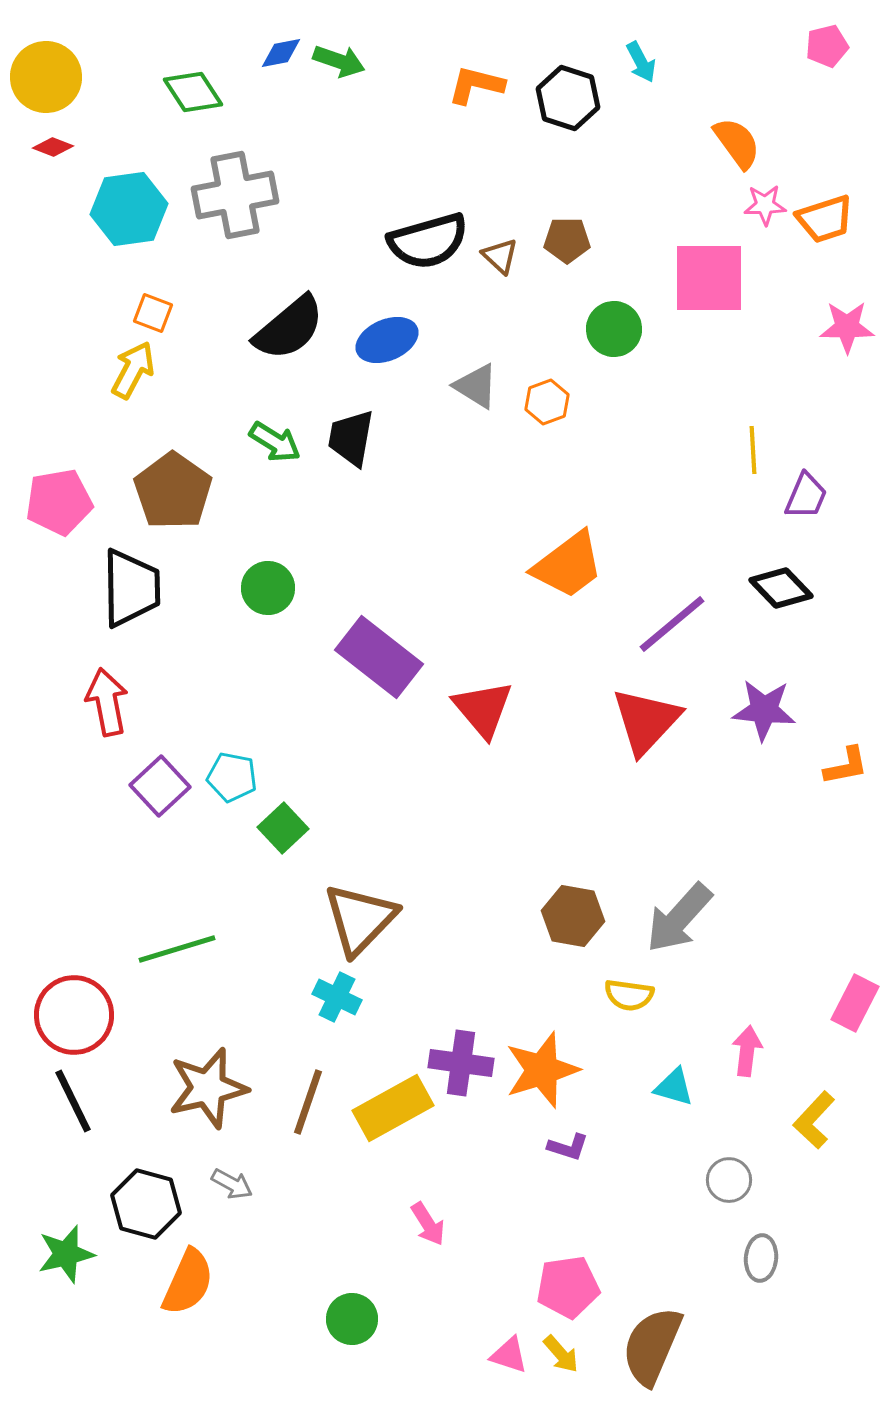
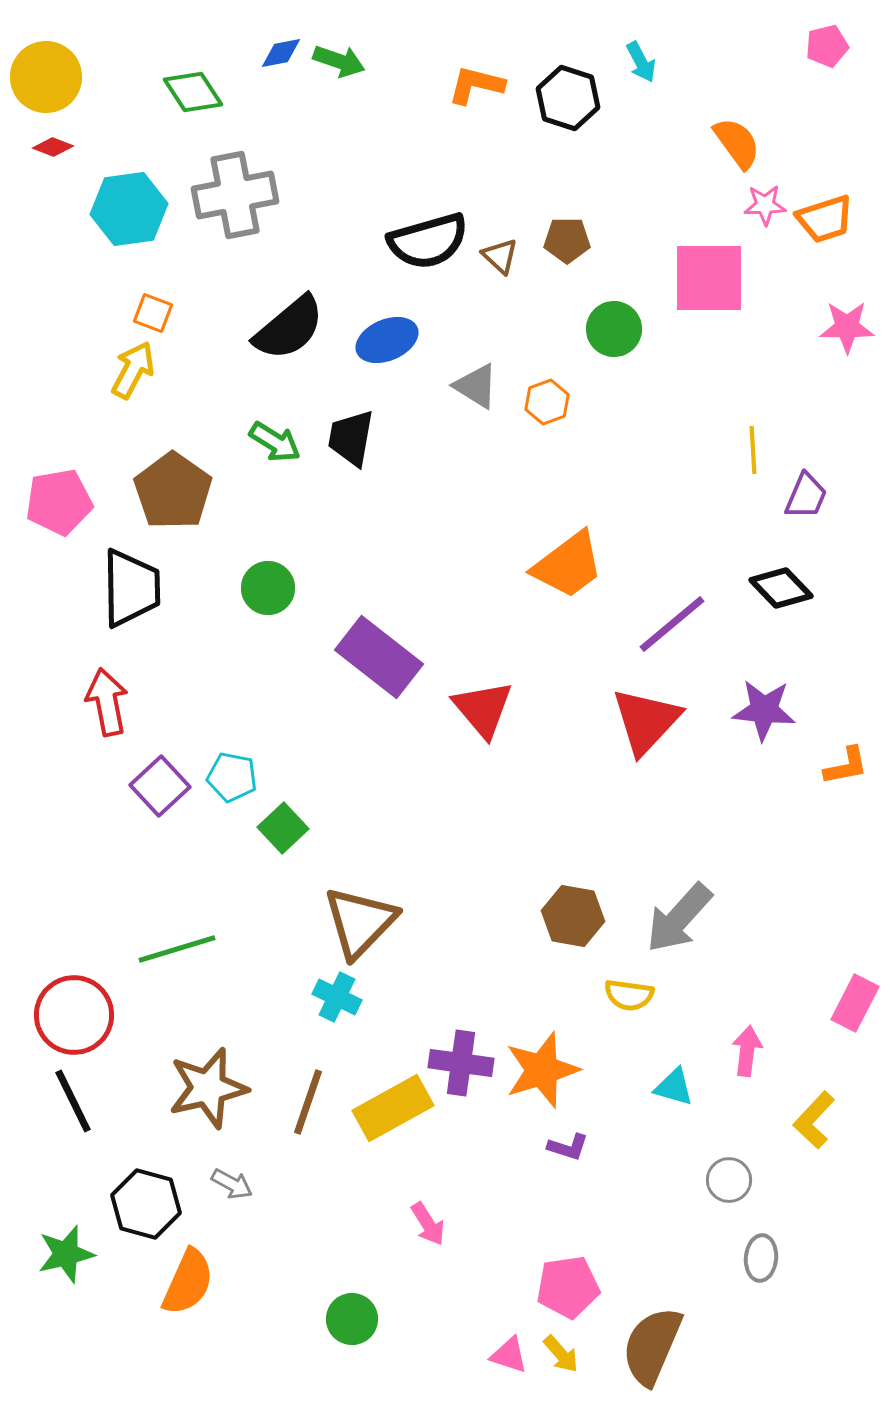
brown triangle at (360, 919): moved 3 px down
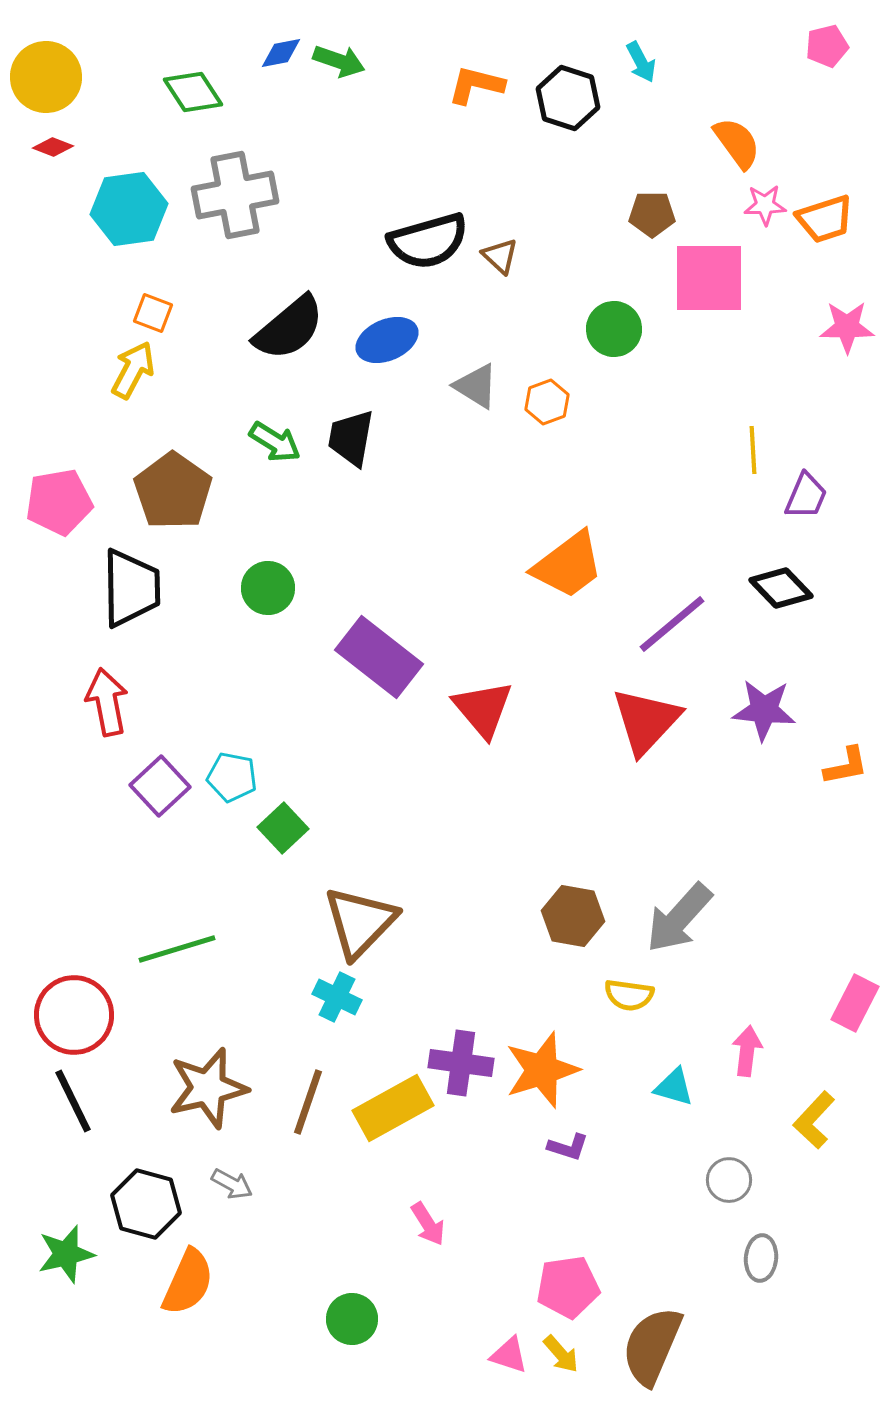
brown pentagon at (567, 240): moved 85 px right, 26 px up
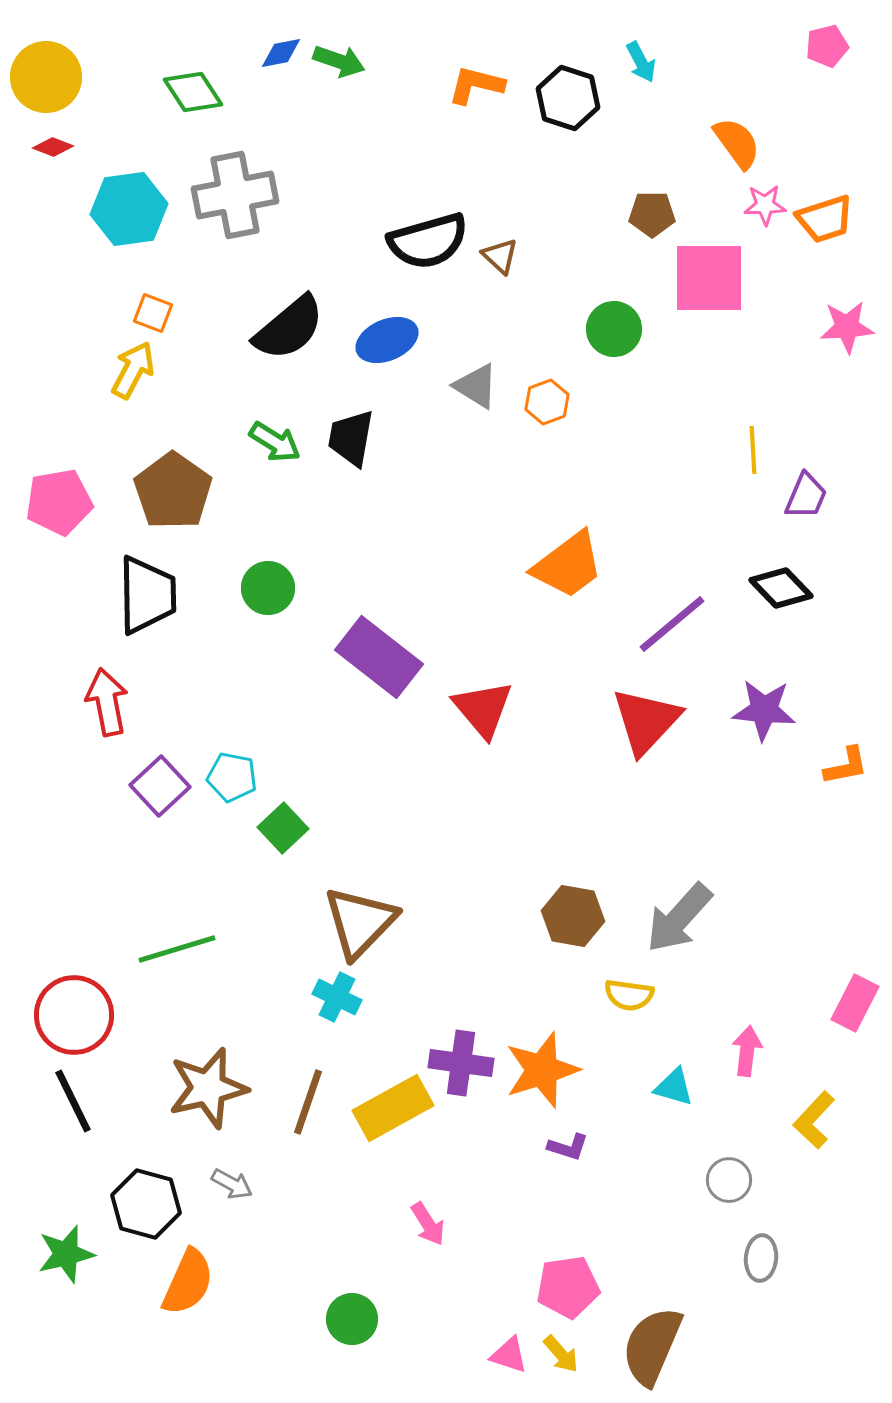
pink star at (847, 327): rotated 4 degrees counterclockwise
black trapezoid at (131, 588): moved 16 px right, 7 px down
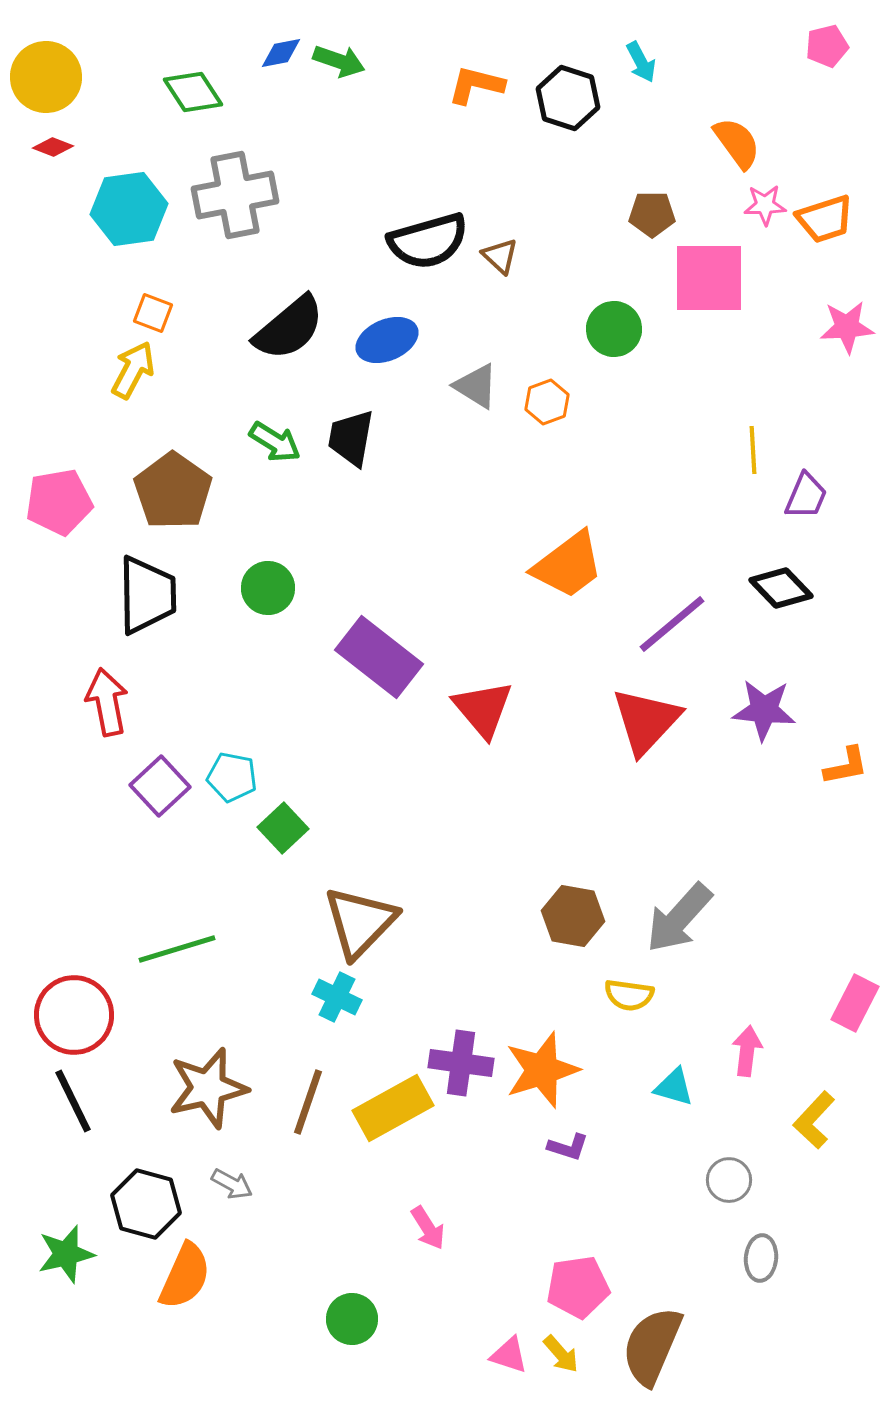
pink arrow at (428, 1224): moved 4 px down
orange semicircle at (188, 1282): moved 3 px left, 6 px up
pink pentagon at (568, 1287): moved 10 px right
